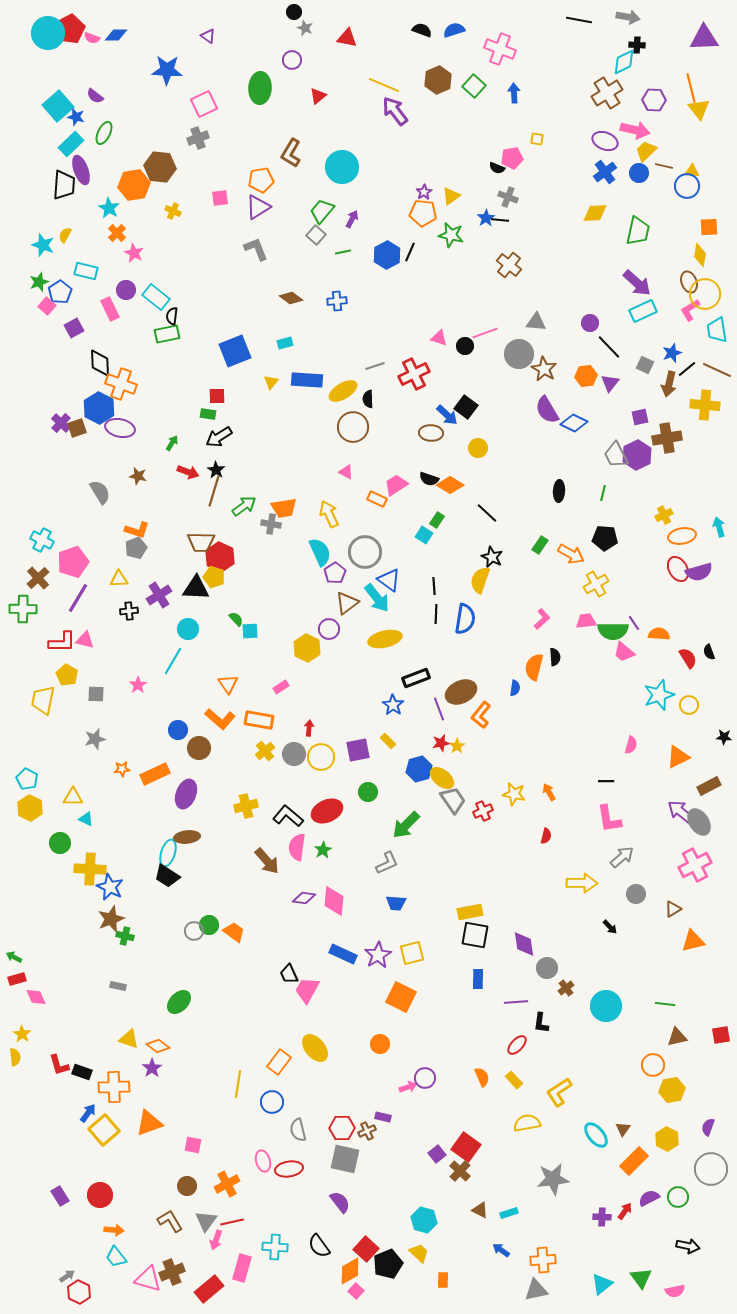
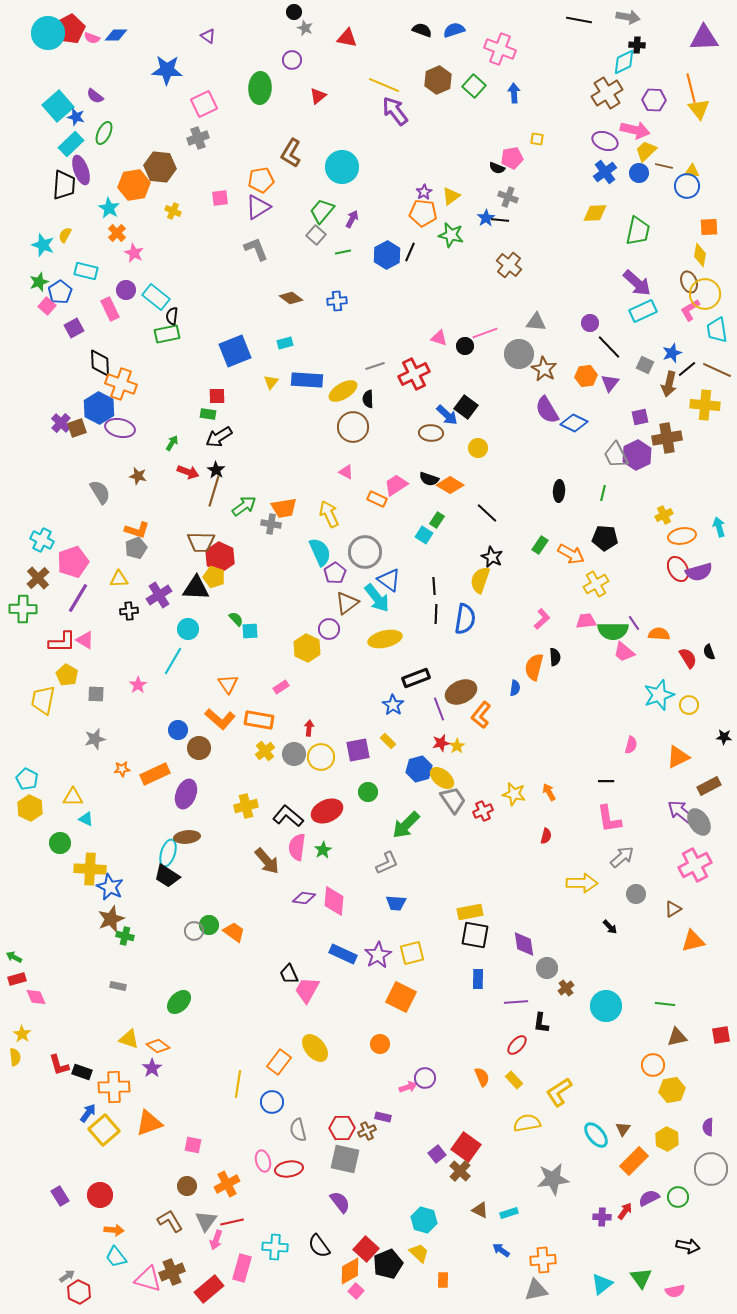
pink triangle at (85, 640): rotated 18 degrees clockwise
purple semicircle at (708, 1127): rotated 18 degrees counterclockwise
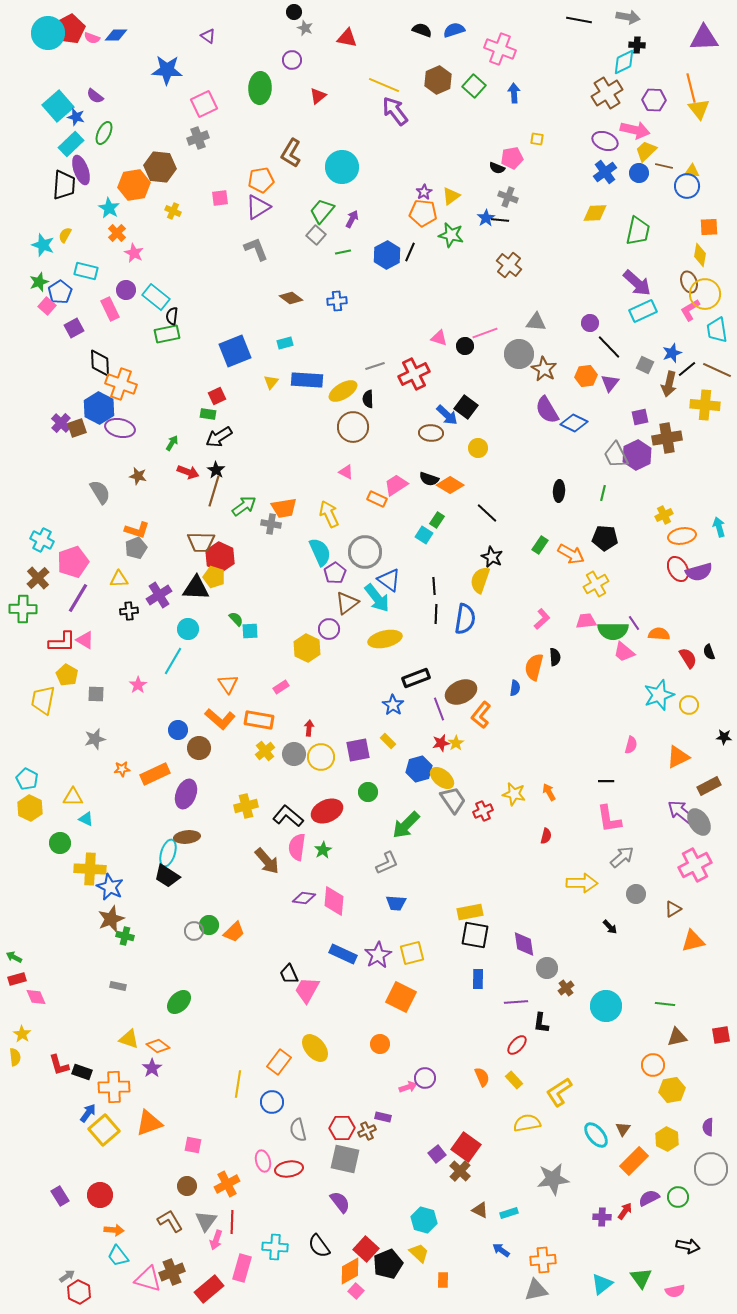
red square at (217, 396): rotated 24 degrees counterclockwise
yellow star at (457, 746): moved 1 px left, 3 px up
orange trapezoid at (234, 932): rotated 100 degrees clockwise
red line at (232, 1222): rotated 75 degrees counterclockwise
cyan trapezoid at (116, 1257): moved 2 px right, 1 px up
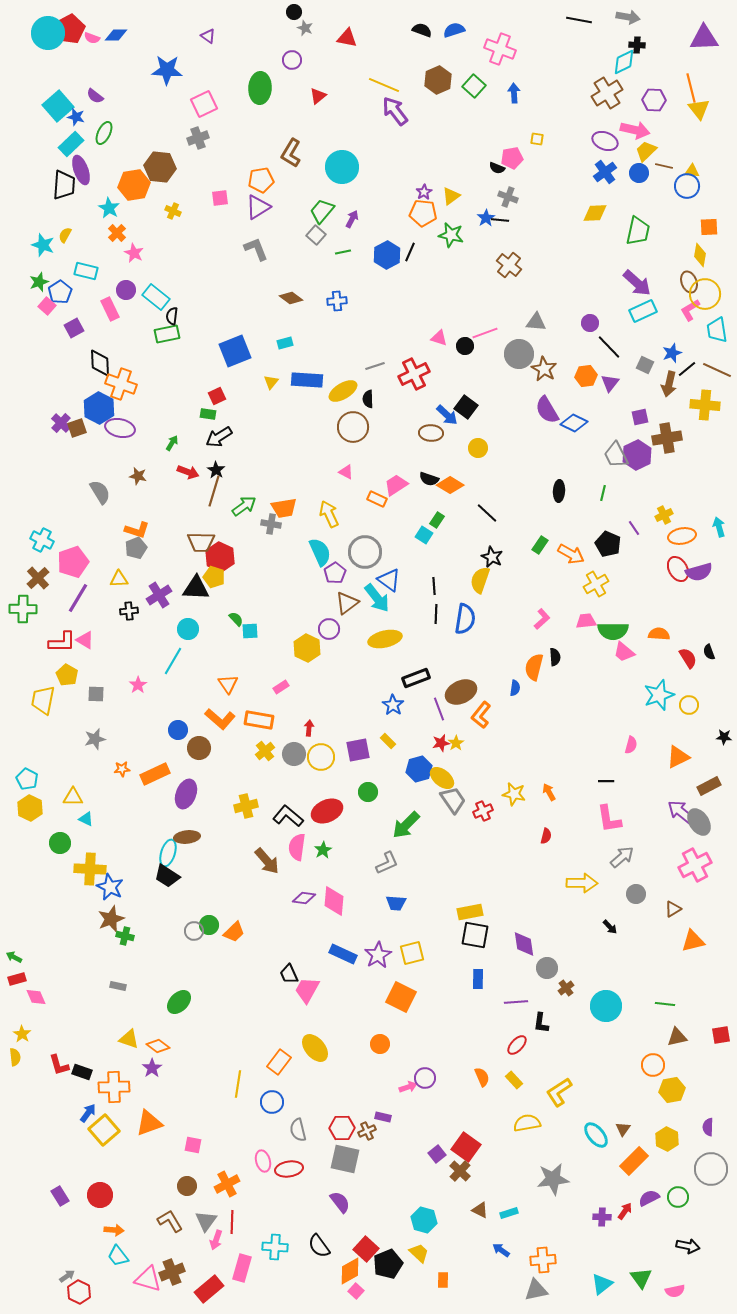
black pentagon at (605, 538): moved 3 px right, 6 px down; rotated 20 degrees clockwise
purple line at (634, 623): moved 95 px up
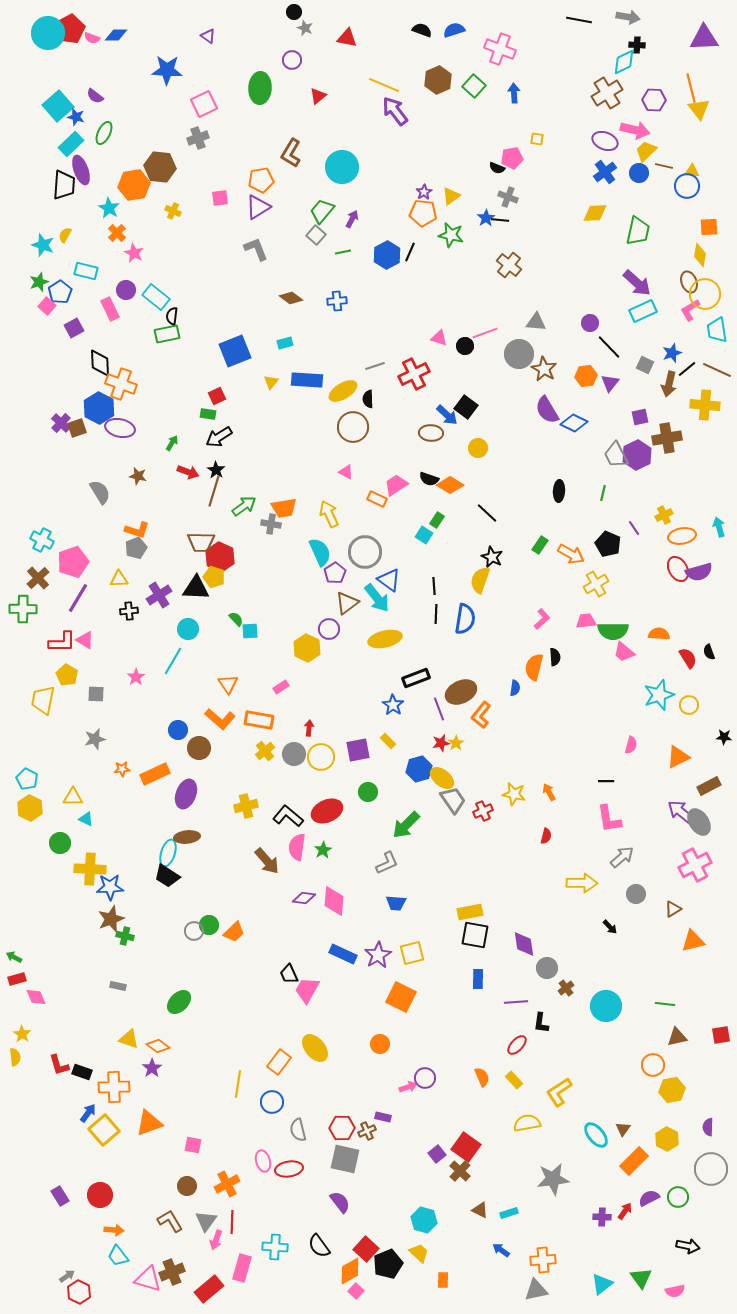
pink star at (138, 685): moved 2 px left, 8 px up
blue star at (110, 887): rotated 28 degrees counterclockwise
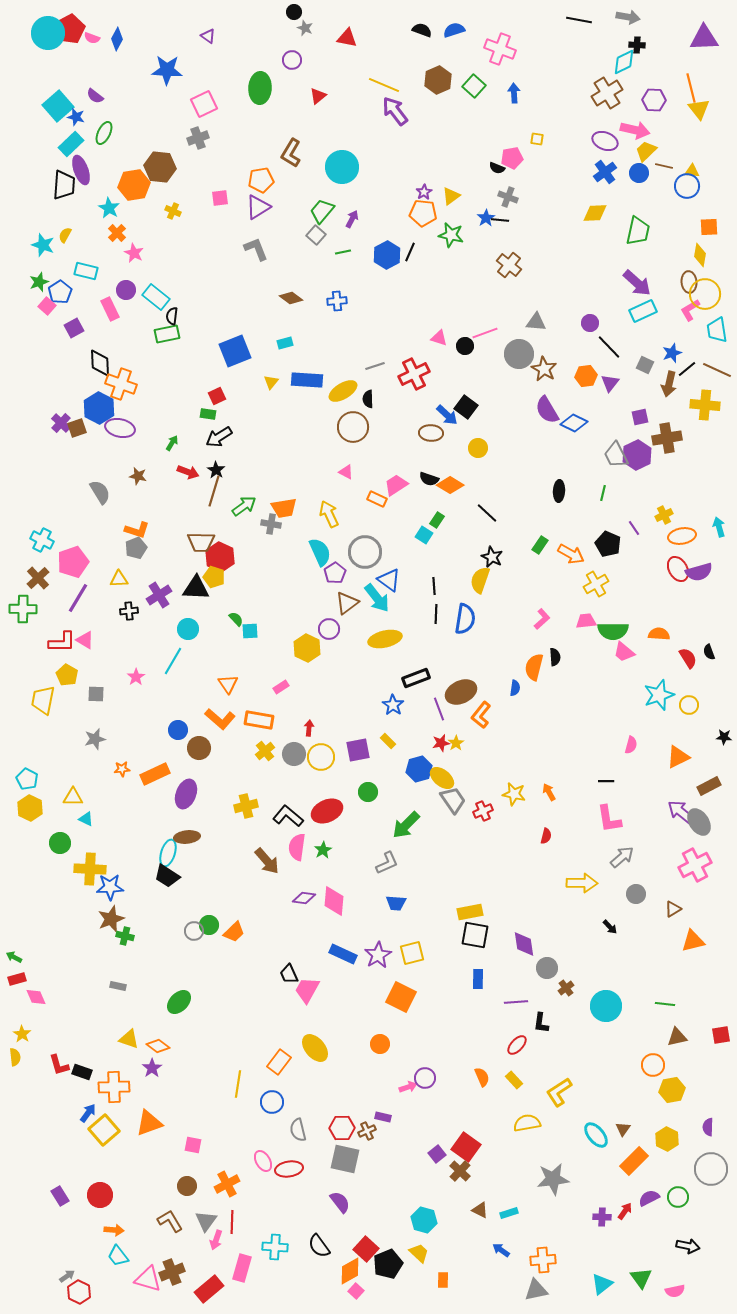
blue diamond at (116, 35): moved 1 px right, 4 px down; rotated 60 degrees counterclockwise
brown ellipse at (689, 282): rotated 15 degrees clockwise
pink ellipse at (263, 1161): rotated 15 degrees counterclockwise
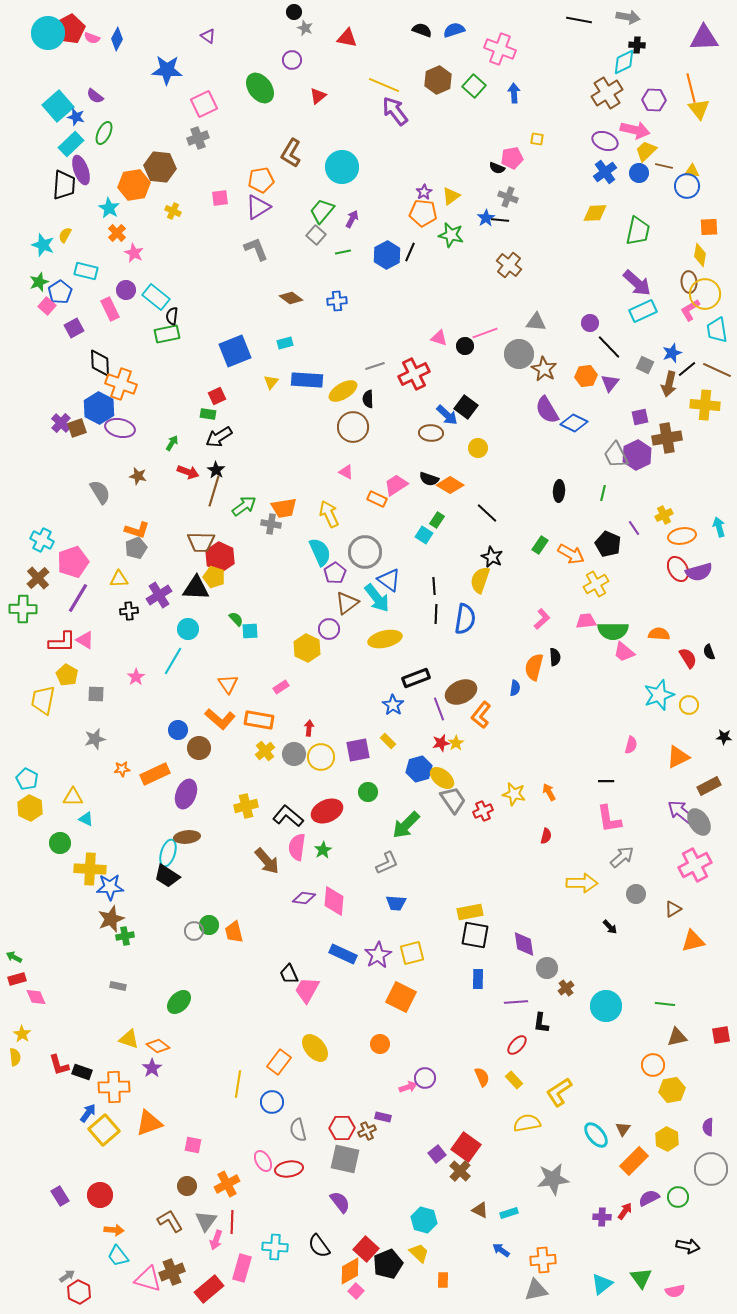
green ellipse at (260, 88): rotated 40 degrees counterclockwise
orange trapezoid at (234, 932): rotated 120 degrees clockwise
green cross at (125, 936): rotated 24 degrees counterclockwise
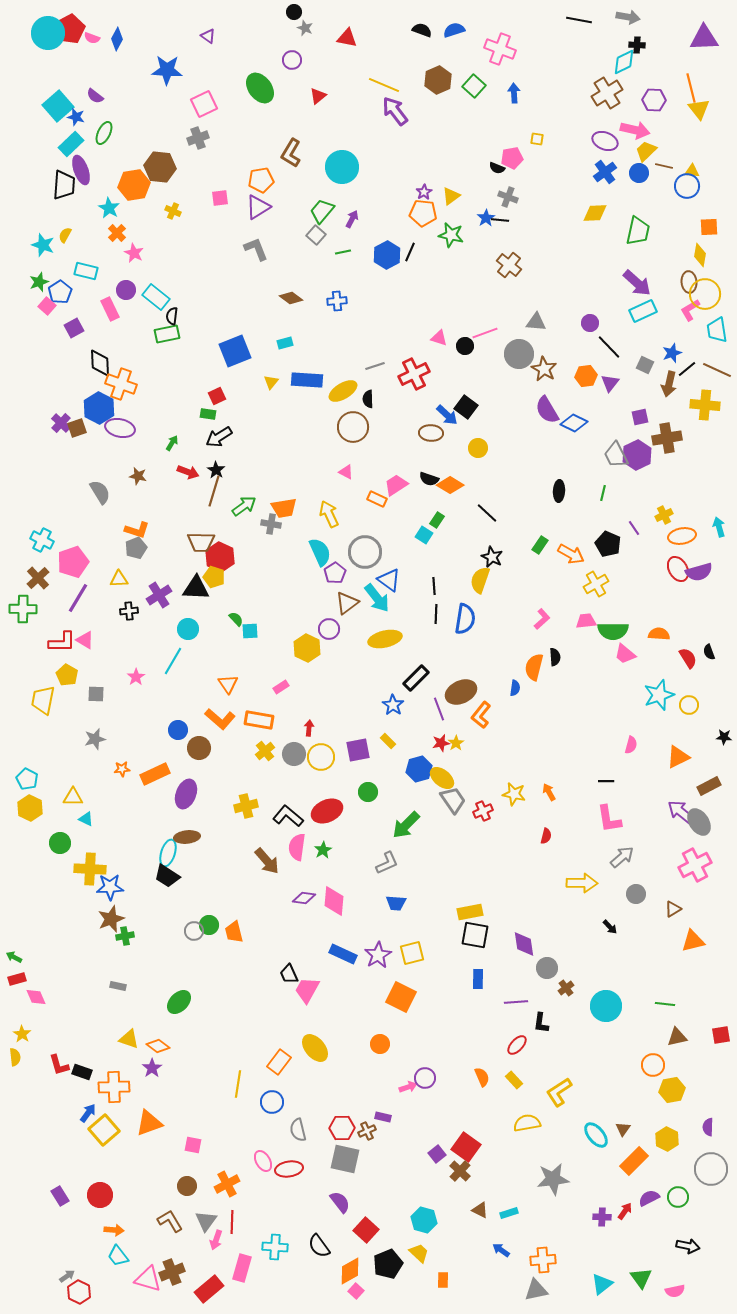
pink trapezoid at (624, 652): moved 1 px right, 2 px down
black rectangle at (416, 678): rotated 24 degrees counterclockwise
red square at (366, 1249): moved 19 px up
